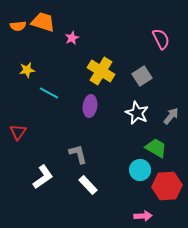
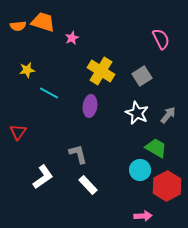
gray arrow: moved 3 px left, 1 px up
red hexagon: rotated 24 degrees counterclockwise
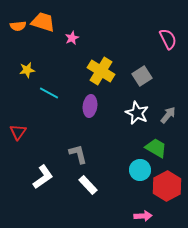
pink semicircle: moved 7 px right
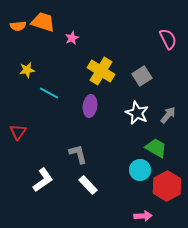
white L-shape: moved 3 px down
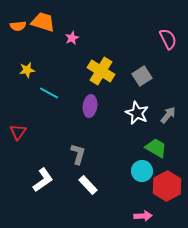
gray L-shape: rotated 30 degrees clockwise
cyan circle: moved 2 px right, 1 px down
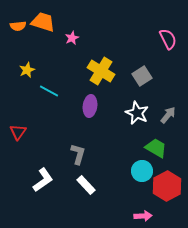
yellow star: rotated 14 degrees counterclockwise
cyan line: moved 2 px up
white rectangle: moved 2 px left
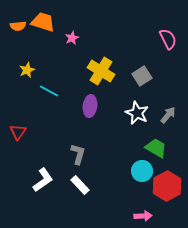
white rectangle: moved 6 px left
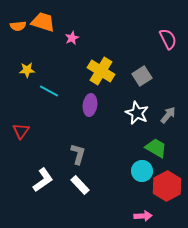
yellow star: rotated 21 degrees clockwise
purple ellipse: moved 1 px up
red triangle: moved 3 px right, 1 px up
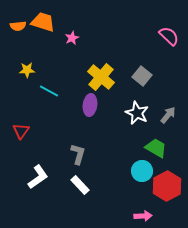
pink semicircle: moved 1 px right, 3 px up; rotated 20 degrees counterclockwise
yellow cross: moved 6 px down; rotated 8 degrees clockwise
gray square: rotated 18 degrees counterclockwise
white L-shape: moved 5 px left, 3 px up
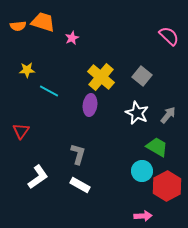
green trapezoid: moved 1 px right, 1 px up
white rectangle: rotated 18 degrees counterclockwise
